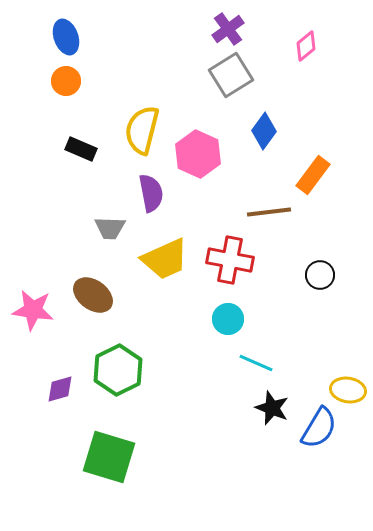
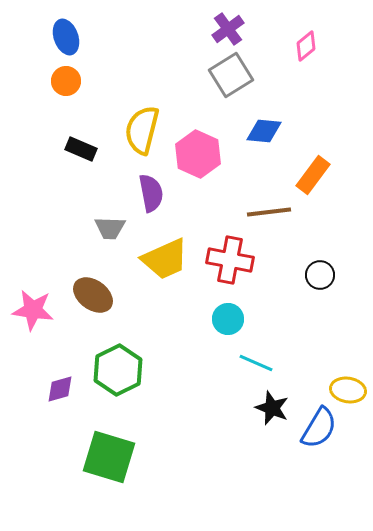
blue diamond: rotated 60 degrees clockwise
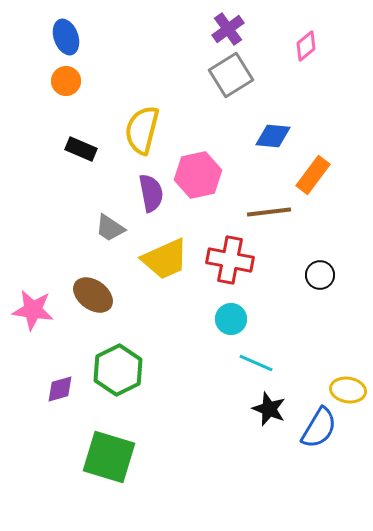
blue diamond: moved 9 px right, 5 px down
pink hexagon: moved 21 px down; rotated 24 degrees clockwise
gray trapezoid: rotated 32 degrees clockwise
cyan circle: moved 3 px right
black star: moved 3 px left, 1 px down
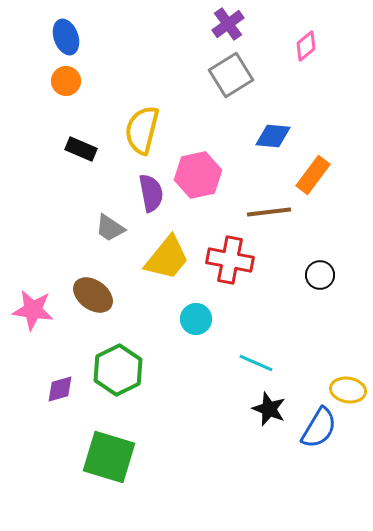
purple cross: moved 5 px up
yellow trapezoid: moved 2 px right, 1 px up; rotated 27 degrees counterclockwise
cyan circle: moved 35 px left
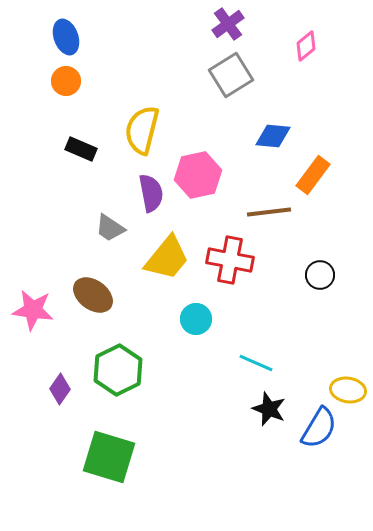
purple diamond: rotated 40 degrees counterclockwise
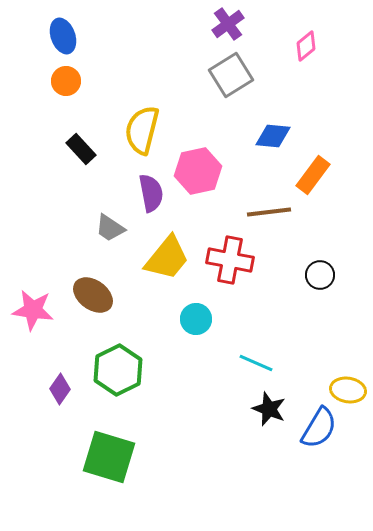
blue ellipse: moved 3 px left, 1 px up
black rectangle: rotated 24 degrees clockwise
pink hexagon: moved 4 px up
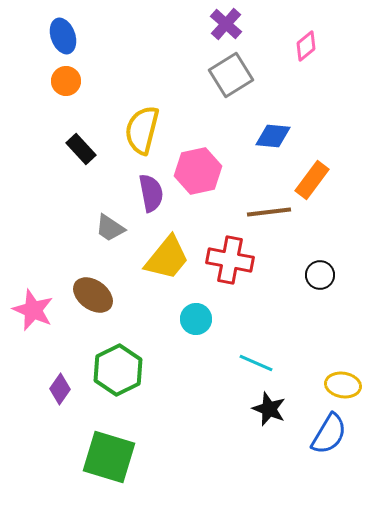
purple cross: moved 2 px left; rotated 12 degrees counterclockwise
orange rectangle: moved 1 px left, 5 px down
pink star: rotated 15 degrees clockwise
yellow ellipse: moved 5 px left, 5 px up
blue semicircle: moved 10 px right, 6 px down
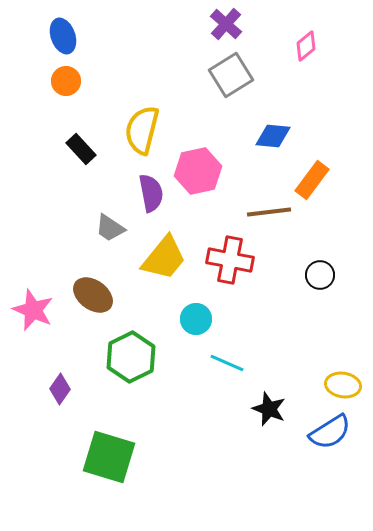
yellow trapezoid: moved 3 px left
cyan line: moved 29 px left
green hexagon: moved 13 px right, 13 px up
blue semicircle: moved 1 px right, 2 px up; rotated 27 degrees clockwise
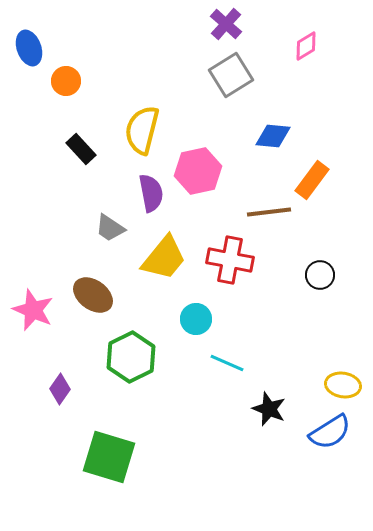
blue ellipse: moved 34 px left, 12 px down
pink diamond: rotated 8 degrees clockwise
